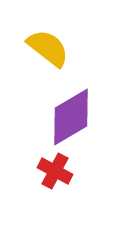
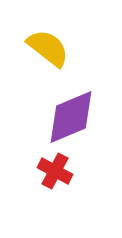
purple diamond: rotated 8 degrees clockwise
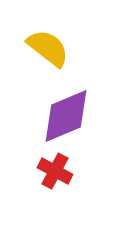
purple diamond: moved 5 px left, 1 px up
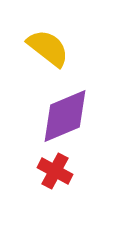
purple diamond: moved 1 px left
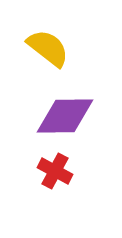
purple diamond: rotated 22 degrees clockwise
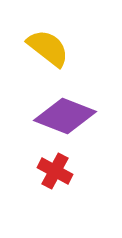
purple diamond: rotated 22 degrees clockwise
